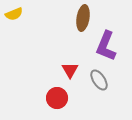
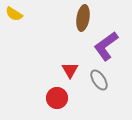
yellow semicircle: rotated 54 degrees clockwise
purple L-shape: rotated 32 degrees clockwise
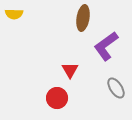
yellow semicircle: rotated 30 degrees counterclockwise
gray ellipse: moved 17 px right, 8 px down
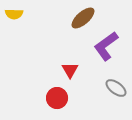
brown ellipse: rotated 40 degrees clockwise
gray ellipse: rotated 20 degrees counterclockwise
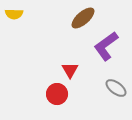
red circle: moved 4 px up
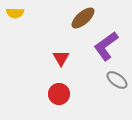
yellow semicircle: moved 1 px right, 1 px up
red triangle: moved 9 px left, 12 px up
gray ellipse: moved 1 px right, 8 px up
red circle: moved 2 px right
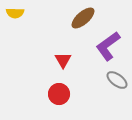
purple L-shape: moved 2 px right
red triangle: moved 2 px right, 2 px down
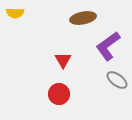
brown ellipse: rotated 30 degrees clockwise
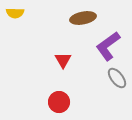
gray ellipse: moved 2 px up; rotated 15 degrees clockwise
red circle: moved 8 px down
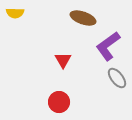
brown ellipse: rotated 30 degrees clockwise
